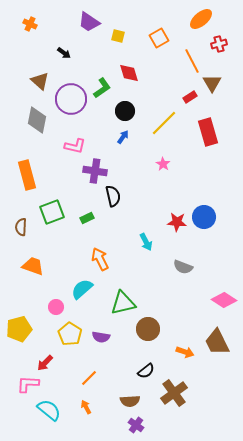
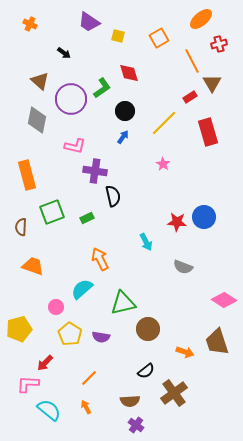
brown trapezoid at (217, 342): rotated 8 degrees clockwise
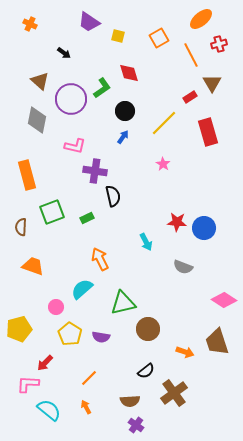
orange line at (192, 61): moved 1 px left, 6 px up
blue circle at (204, 217): moved 11 px down
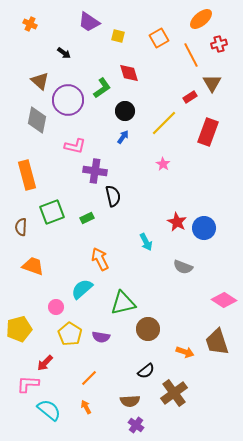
purple circle at (71, 99): moved 3 px left, 1 px down
red rectangle at (208, 132): rotated 36 degrees clockwise
red star at (177, 222): rotated 24 degrees clockwise
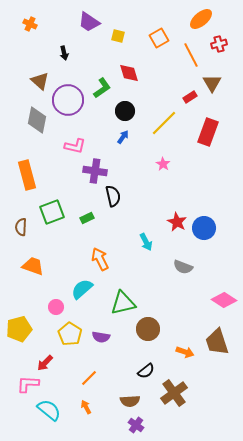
black arrow at (64, 53): rotated 40 degrees clockwise
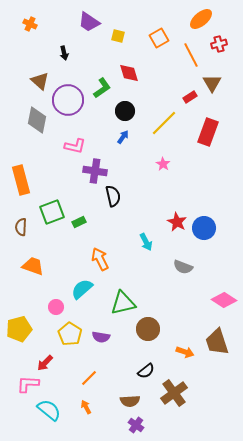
orange rectangle at (27, 175): moved 6 px left, 5 px down
green rectangle at (87, 218): moved 8 px left, 4 px down
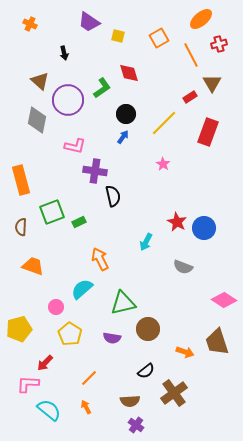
black circle at (125, 111): moved 1 px right, 3 px down
cyan arrow at (146, 242): rotated 54 degrees clockwise
purple semicircle at (101, 337): moved 11 px right, 1 px down
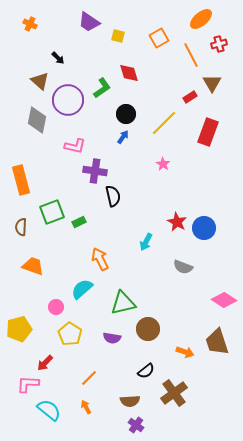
black arrow at (64, 53): moved 6 px left, 5 px down; rotated 32 degrees counterclockwise
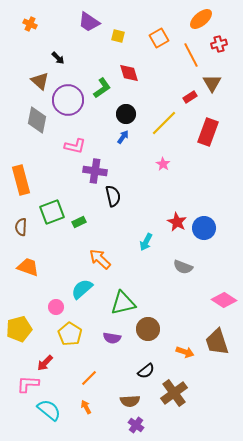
orange arrow at (100, 259): rotated 20 degrees counterclockwise
orange trapezoid at (33, 266): moved 5 px left, 1 px down
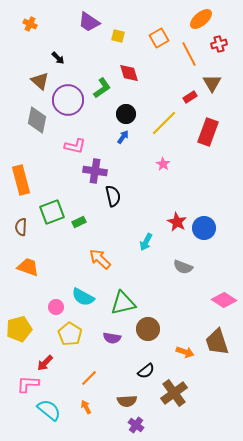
orange line at (191, 55): moved 2 px left, 1 px up
cyan semicircle at (82, 289): moved 1 px right, 8 px down; rotated 110 degrees counterclockwise
brown semicircle at (130, 401): moved 3 px left
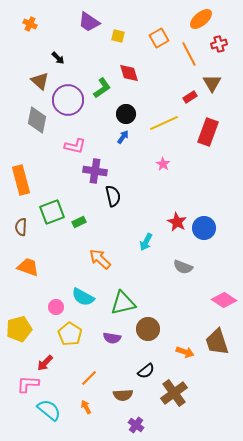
yellow line at (164, 123): rotated 20 degrees clockwise
brown semicircle at (127, 401): moved 4 px left, 6 px up
